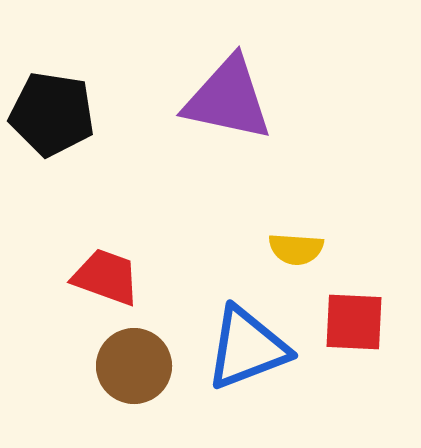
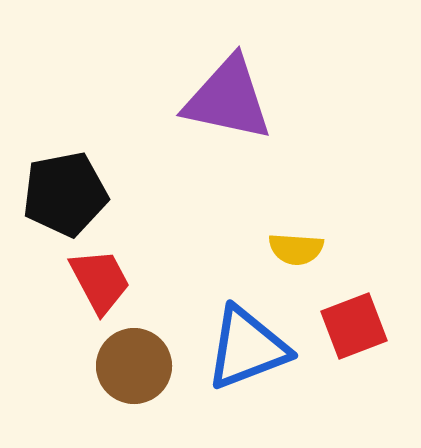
black pentagon: moved 13 px right, 80 px down; rotated 20 degrees counterclockwise
red trapezoid: moved 6 px left, 4 px down; rotated 42 degrees clockwise
red square: moved 4 px down; rotated 24 degrees counterclockwise
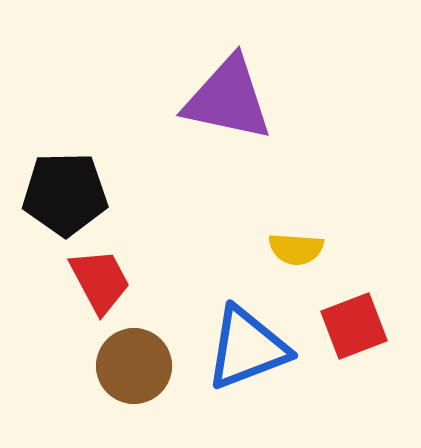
black pentagon: rotated 10 degrees clockwise
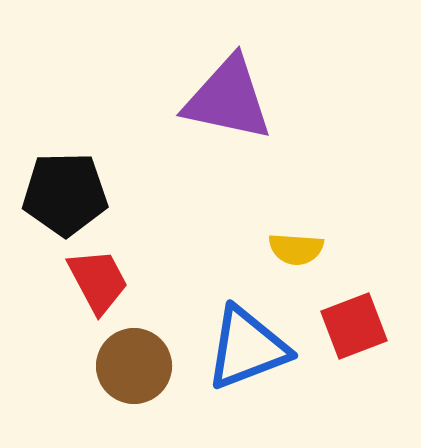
red trapezoid: moved 2 px left
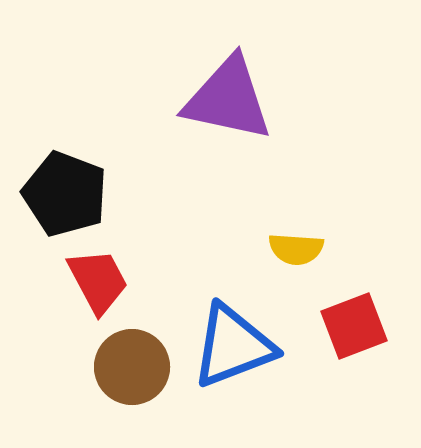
black pentagon: rotated 22 degrees clockwise
blue triangle: moved 14 px left, 2 px up
brown circle: moved 2 px left, 1 px down
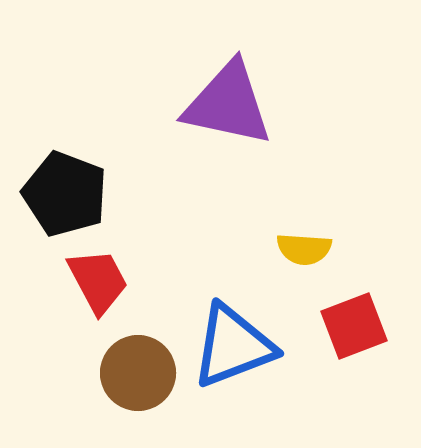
purple triangle: moved 5 px down
yellow semicircle: moved 8 px right
brown circle: moved 6 px right, 6 px down
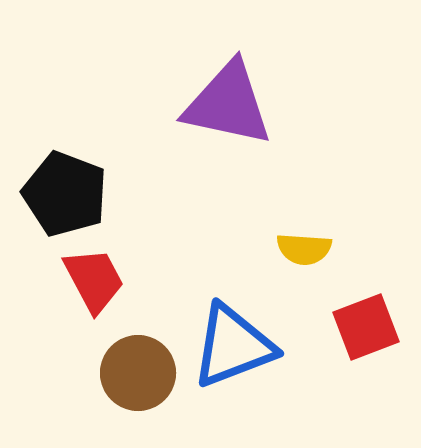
red trapezoid: moved 4 px left, 1 px up
red square: moved 12 px right, 1 px down
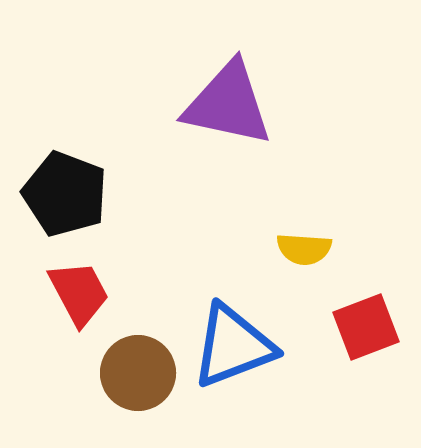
red trapezoid: moved 15 px left, 13 px down
